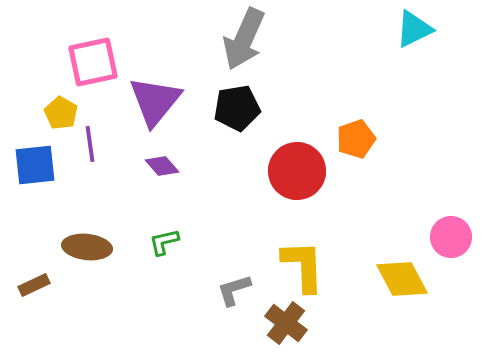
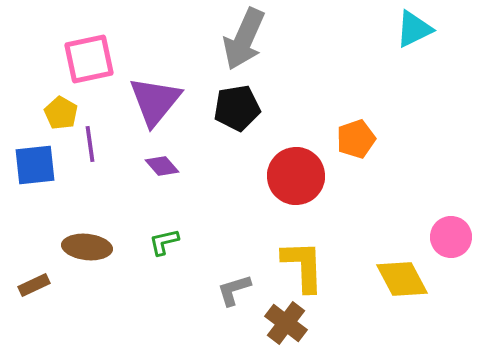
pink square: moved 4 px left, 3 px up
red circle: moved 1 px left, 5 px down
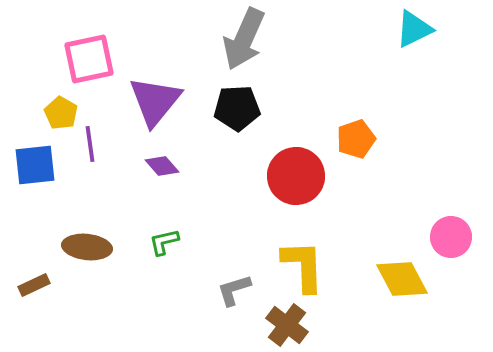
black pentagon: rotated 6 degrees clockwise
brown cross: moved 1 px right, 2 px down
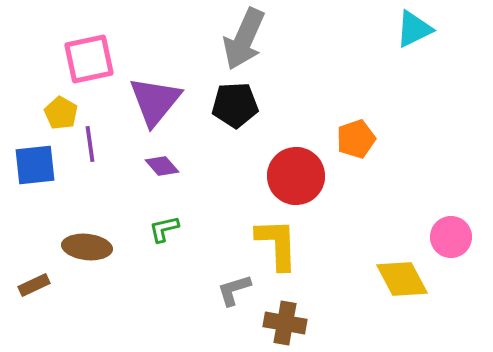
black pentagon: moved 2 px left, 3 px up
green L-shape: moved 13 px up
yellow L-shape: moved 26 px left, 22 px up
brown cross: moved 2 px left, 2 px up; rotated 27 degrees counterclockwise
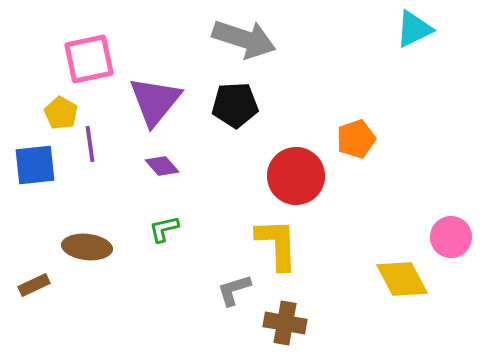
gray arrow: rotated 96 degrees counterclockwise
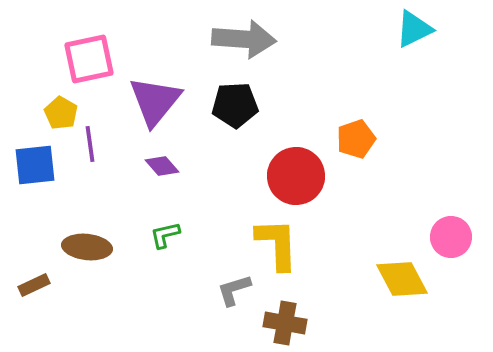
gray arrow: rotated 14 degrees counterclockwise
green L-shape: moved 1 px right, 6 px down
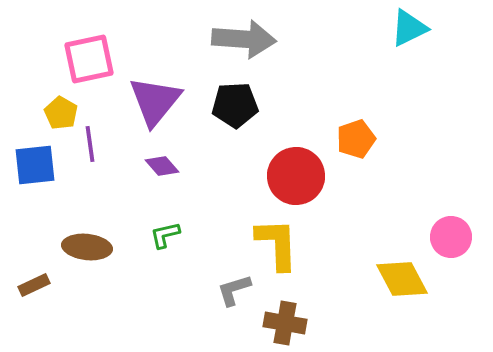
cyan triangle: moved 5 px left, 1 px up
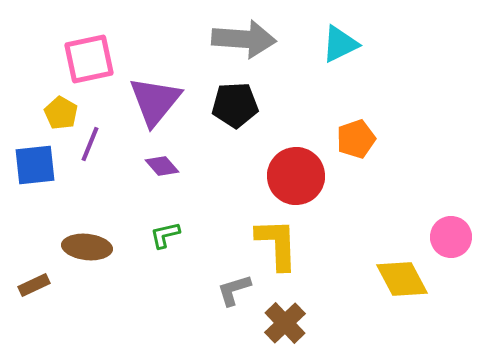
cyan triangle: moved 69 px left, 16 px down
purple line: rotated 30 degrees clockwise
brown cross: rotated 36 degrees clockwise
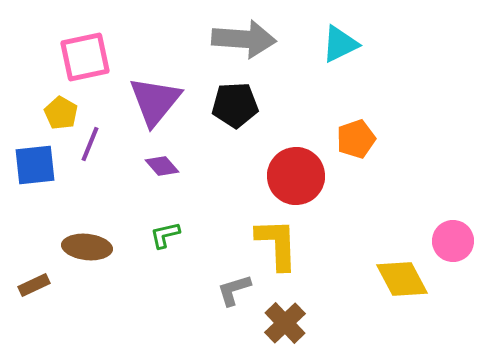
pink square: moved 4 px left, 2 px up
pink circle: moved 2 px right, 4 px down
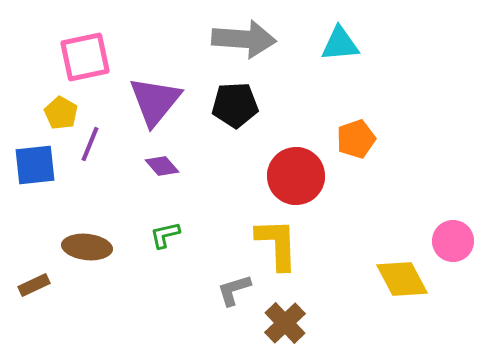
cyan triangle: rotated 21 degrees clockwise
